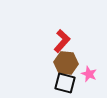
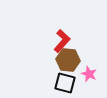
brown hexagon: moved 2 px right, 3 px up
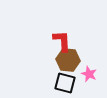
red L-shape: rotated 45 degrees counterclockwise
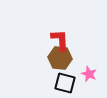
red L-shape: moved 2 px left, 1 px up
brown hexagon: moved 8 px left, 2 px up
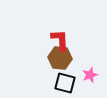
pink star: moved 1 px right, 1 px down; rotated 28 degrees clockwise
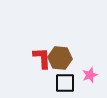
red L-shape: moved 18 px left, 18 px down
black square: rotated 15 degrees counterclockwise
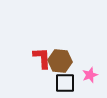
brown hexagon: moved 3 px down
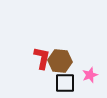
red L-shape: rotated 15 degrees clockwise
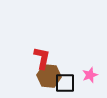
brown hexagon: moved 11 px left, 15 px down
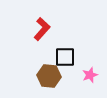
red L-shape: moved 29 px up; rotated 30 degrees clockwise
black square: moved 26 px up
